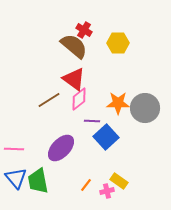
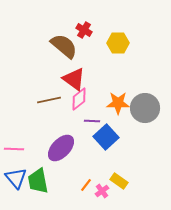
brown semicircle: moved 10 px left
brown line: rotated 20 degrees clockwise
pink cross: moved 5 px left; rotated 24 degrees counterclockwise
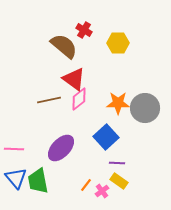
purple line: moved 25 px right, 42 px down
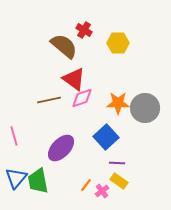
pink diamond: moved 3 px right, 1 px up; rotated 20 degrees clockwise
pink line: moved 13 px up; rotated 72 degrees clockwise
blue triangle: rotated 20 degrees clockwise
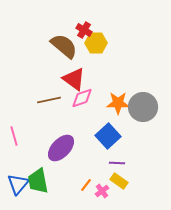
yellow hexagon: moved 22 px left
gray circle: moved 2 px left, 1 px up
blue square: moved 2 px right, 1 px up
blue triangle: moved 2 px right, 6 px down
